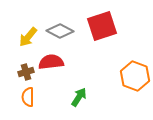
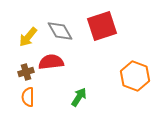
gray diamond: rotated 32 degrees clockwise
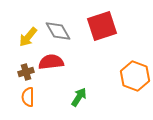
gray diamond: moved 2 px left
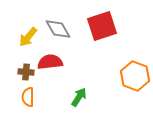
gray diamond: moved 2 px up
red semicircle: moved 1 px left
brown cross: rotated 21 degrees clockwise
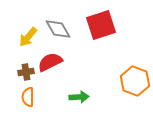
red square: moved 1 px left, 1 px up
red semicircle: rotated 20 degrees counterclockwise
brown cross: rotated 14 degrees counterclockwise
orange hexagon: moved 5 px down
green arrow: rotated 54 degrees clockwise
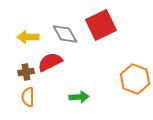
red square: rotated 8 degrees counterclockwise
gray diamond: moved 7 px right, 5 px down
yellow arrow: rotated 50 degrees clockwise
orange hexagon: moved 2 px up
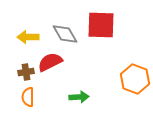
red square: rotated 28 degrees clockwise
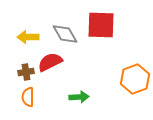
orange hexagon: rotated 20 degrees clockwise
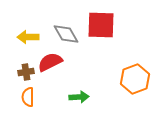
gray diamond: moved 1 px right
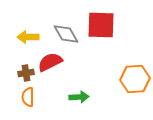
brown cross: moved 1 px down
orange hexagon: rotated 16 degrees clockwise
